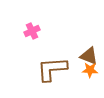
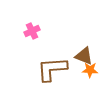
brown triangle: moved 5 px left
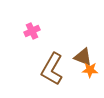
brown triangle: moved 1 px left, 1 px down
brown L-shape: rotated 56 degrees counterclockwise
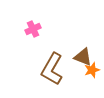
pink cross: moved 1 px right, 2 px up
orange star: moved 2 px right; rotated 21 degrees counterclockwise
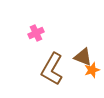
pink cross: moved 3 px right, 4 px down
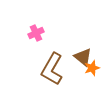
brown triangle: rotated 18 degrees clockwise
orange star: moved 2 px up
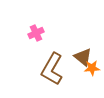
orange star: rotated 14 degrees clockwise
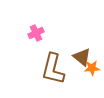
brown triangle: moved 1 px left
brown L-shape: moved 1 px right; rotated 16 degrees counterclockwise
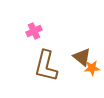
pink cross: moved 2 px left, 2 px up
brown L-shape: moved 7 px left, 3 px up
